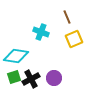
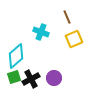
cyan diamond: rotated 50 degrees counterclockwise
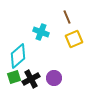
cyan diamond: moved 2 px right
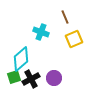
brown line: moved 2 px left
cyan diamond: moved 3 px right, 3 px down
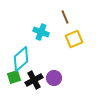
black cross: moved 3 px right, 1 px down
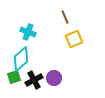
cyan cross: moved 13 px left
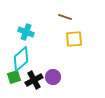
brown line: rotated 48 degrees counterclockwise
cyan cross: moved 2 px left
yellow square: rotated 18 degrees clockwise
purple circle: moved 1 px left, 1 px up
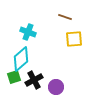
cyan cross: moved 2 px right
purple circle: moved 3 px right, 10 px down
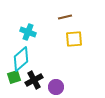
brown line: rotated 32 degrees counterclockwise
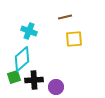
cyan cross: moved 1 px right, 1 px up
cyan diamond: moved 1 px right
black cross: rotated 24 degrees clockwise
